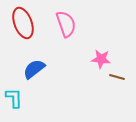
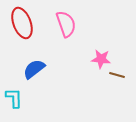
red ellipse: moved 1 px left
brown line: moved 2 px up
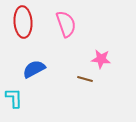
red ellipse: moved 1 px right, 1 px up; rotated 16 degrees clockwise
blue semicircle: rotated 10 degrees clockwise
brown line: moved 32 px left, 4 px down
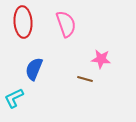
blue semicircle: rotated 40 degrees counterclockwise
cyan L-shape: rotated 115 degrees counterclockwise
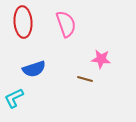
blue semicircle: rotated 130 degrees counterclockwise
